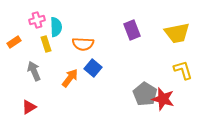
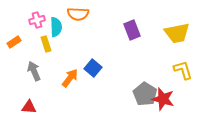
orange semicircle: moved 5 px left, 30 px up
red triangle: rotated 35 degrees clockwise
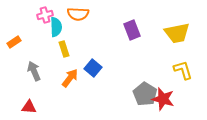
pink cross: moved 8 px right, 5 px up
yellow rectangle: moved 18 px right, 5 px down
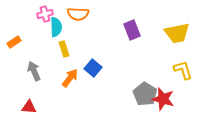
pink cross: moved 1 px up
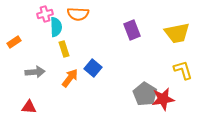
gray arrow: moved 1 px right, 1 px down; rotated 108 degrees clockwise
red star: rotated 25 degrees counterclockwise
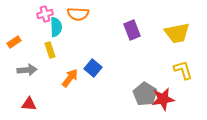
yellow rectangle: moved 14 px left, 1 px down
gray arrow: moved 8 px left, 2 px up
red triangle: moved 3 px up
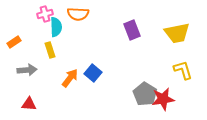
blue square: moved 5 px down
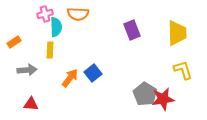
yellow trapezoid: rotated 80 degrees counterclockwise
yellow rectangle: rotated 21 degrees clockwise
blue square: rotated 12 degrees clockwise
red triangle: moved 2 px right
